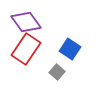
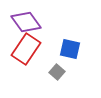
blue square: rotated 20 degrees counterclockwise
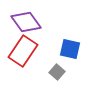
red rectangle: moved 3 px left, 2 px down
